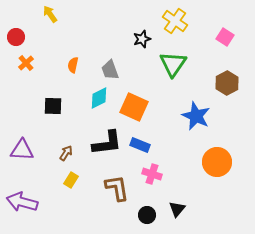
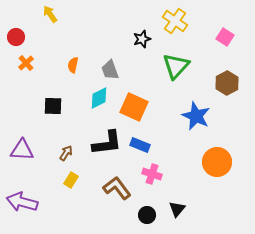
green triangle: moved 3 px right, 2 px down; rotated 8 degrees clockwise
brown L-shape: rotated 28 degrees counterclockwise
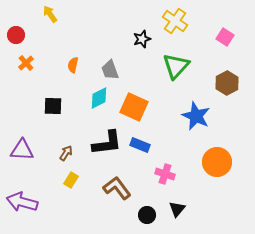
red circle: moved 2 px up
pink cross: moved 13 px right
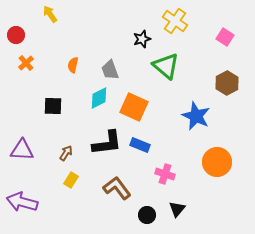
green triangle: moved 10 px left; rotated 32 degrees counterclockwise
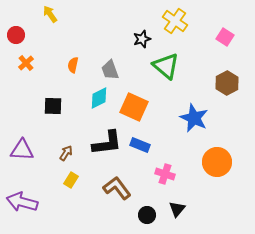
blue star: moved 2 px left, 2 px down
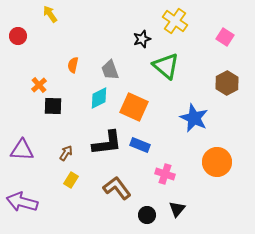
red circle: moved 2 px right, 1 px down
orange cross: moved 13 px right, 22 px down
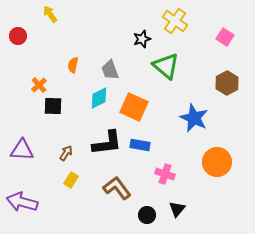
blue rectangle: rotated 12 degrees counterclockwise
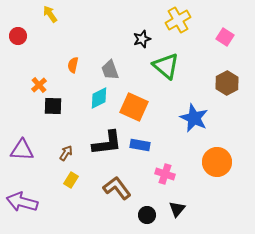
yellow cross: moved 3 px right, 1 px up; rotated 25 degrees clockwise
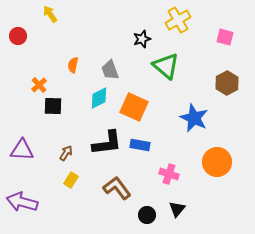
pink square: rotated 18 degrees counterclockwise
pink cross: moved 4 px right
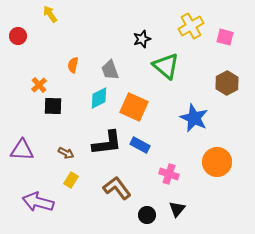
yellow cross: moved 13 px right, 6 px down
blue rectangle: rotated 18 degrees clockwise
brown arrow: rotated 84 degrees clockwise
purple arrow: moved 16 px right
